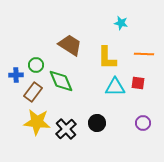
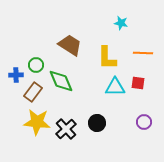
orange line: moved 1 px left, 1 px up
purple circle: moved 1 px right, 1 px up
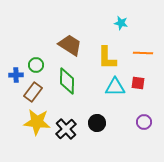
green diamond: moved 6 px right; rotated 24 degrees clockwise
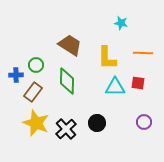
yellow star: moved 1 px left, 1 px down; rotated 16 degrees clockwise
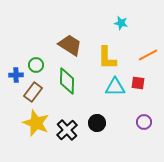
orange line: moved 5 px right, 2 px down; rotated 30 degrees counterclockwise
black cross: moved 1 px right, 1 px down
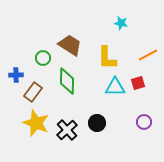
green circle: moved 7 px right, 7 px up
red square: rotated 24 degrees counterclockwise
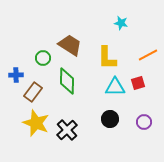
black circle: moved 13 px right, 4 px up
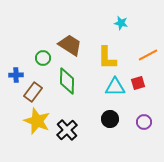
yellow star: moved 1 px right, 2 px up
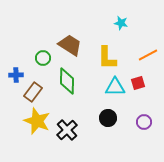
black circle: moved 2 px left, 1 px up
